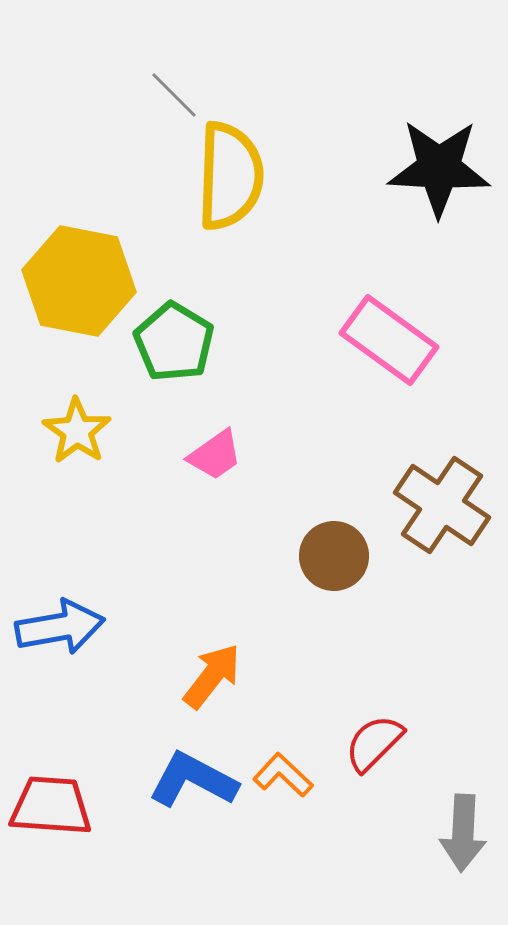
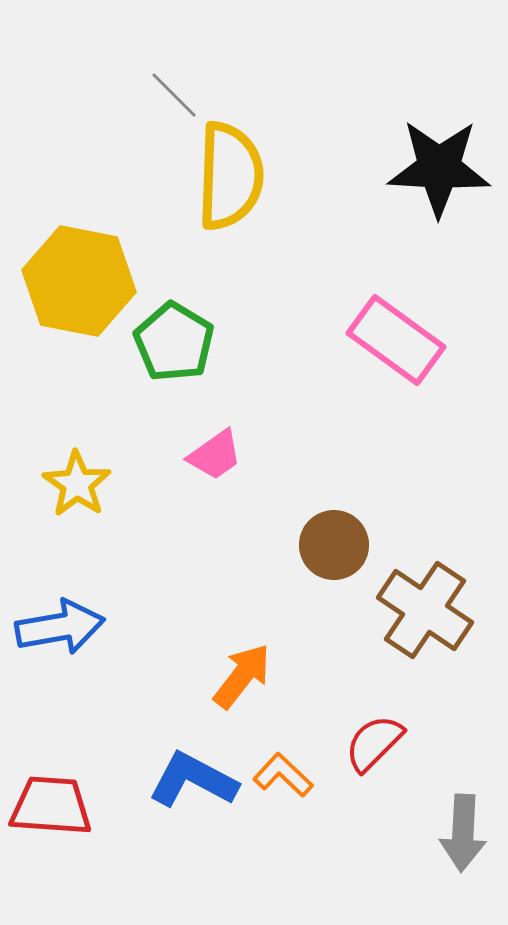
pink rectangle: moved 7 px right
yellow star: moved 53 px down
brown cross: moved 17 px left, 105 px down
brown circle: moved 11 px up
orange arrow: moved 30 px right
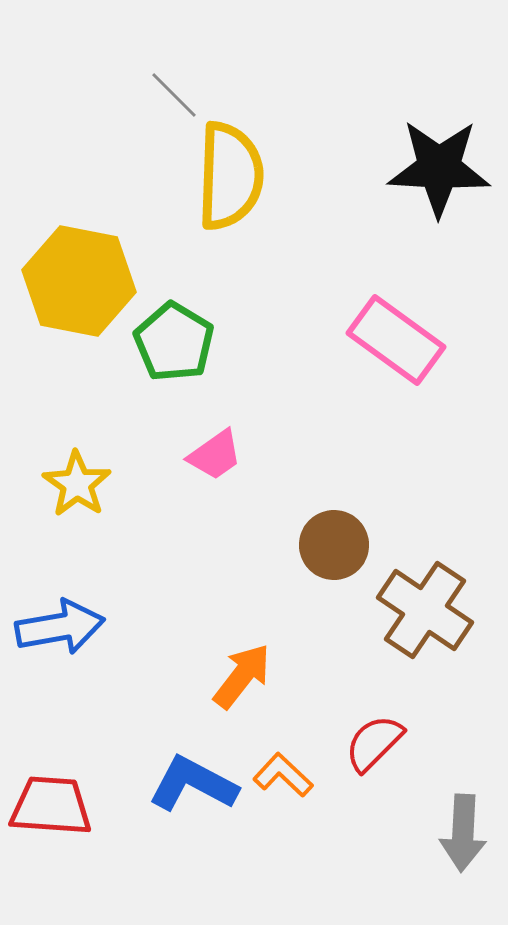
blue L-shape: moved 4 px down
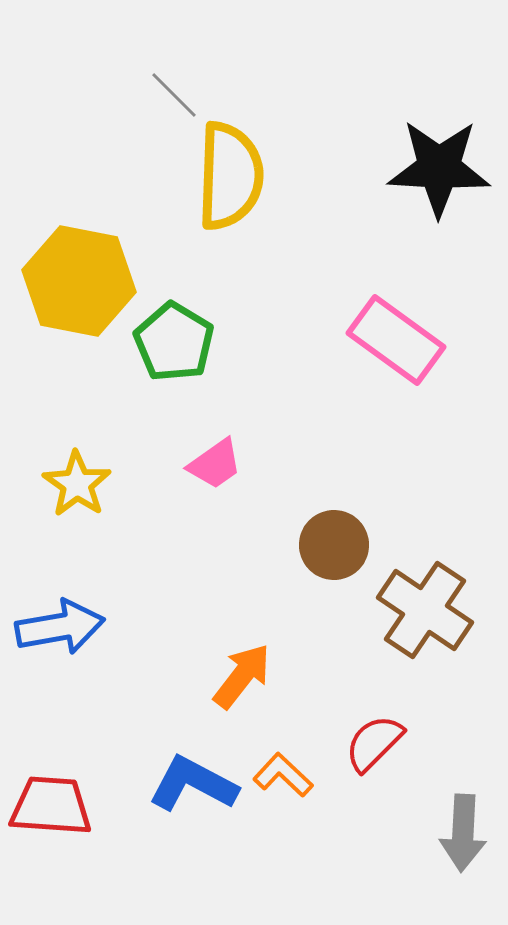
pink trapezoid: moved 9 px down
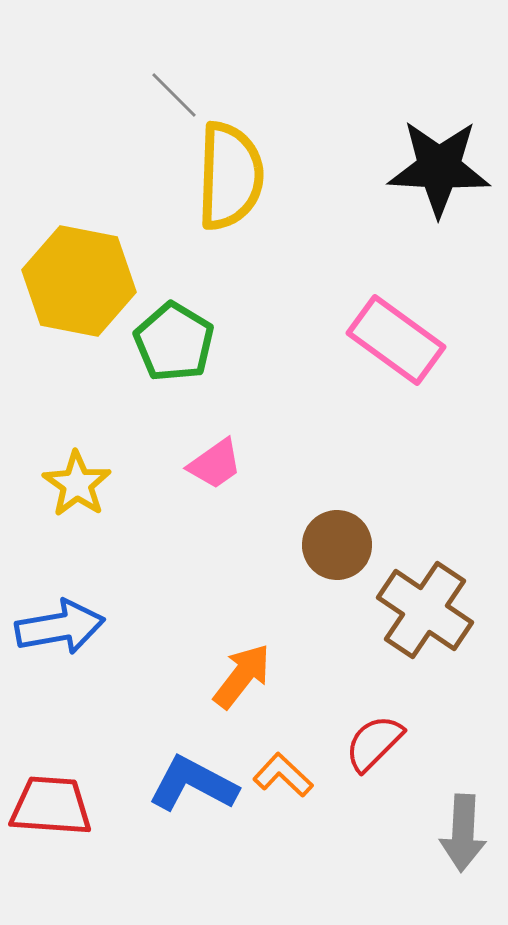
brown circle: moved 3 px right
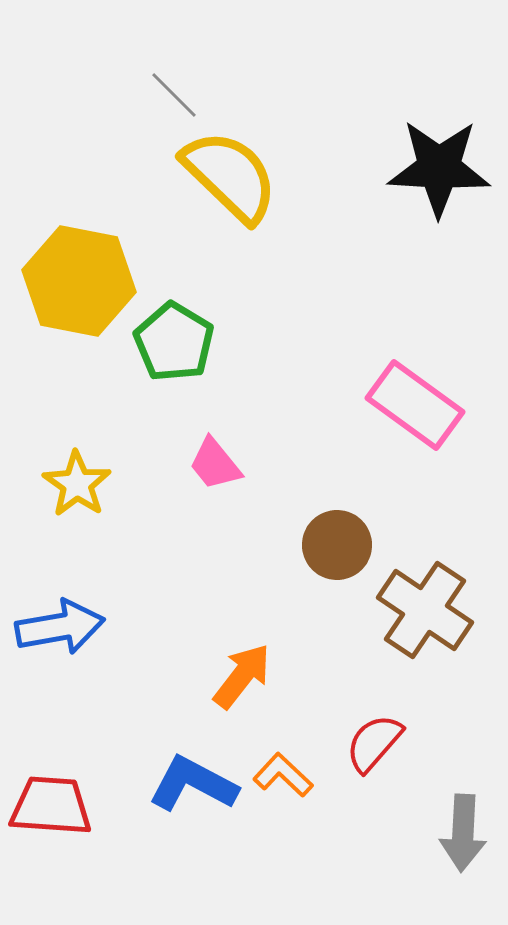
yellow semicircle: rotated 48 degrees counterclockwise
pink rectangle: moved 19 px right, 65 px down
pink trapezoid: rotated 86 degrees clockwise
red semicircle: rotated 4 degrees counterclockwise
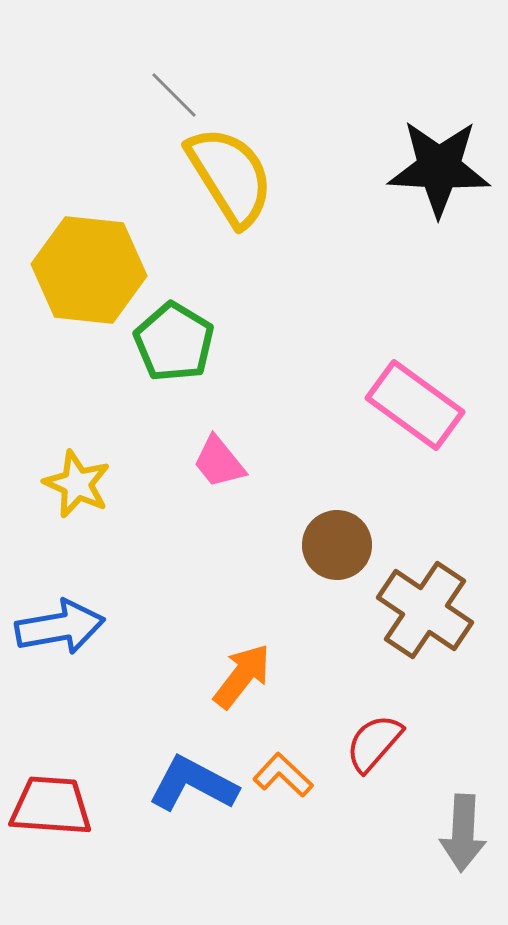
yellow semicircle: rotated 14 degrees clockwise
yellow hexagon: moved 10 px right, 11 px up; rotated 5 degrees counterclockwise
pink trapezoid: moved 4 px right, 2 px up
yellow star: rotated 10 degrees counterclockwise
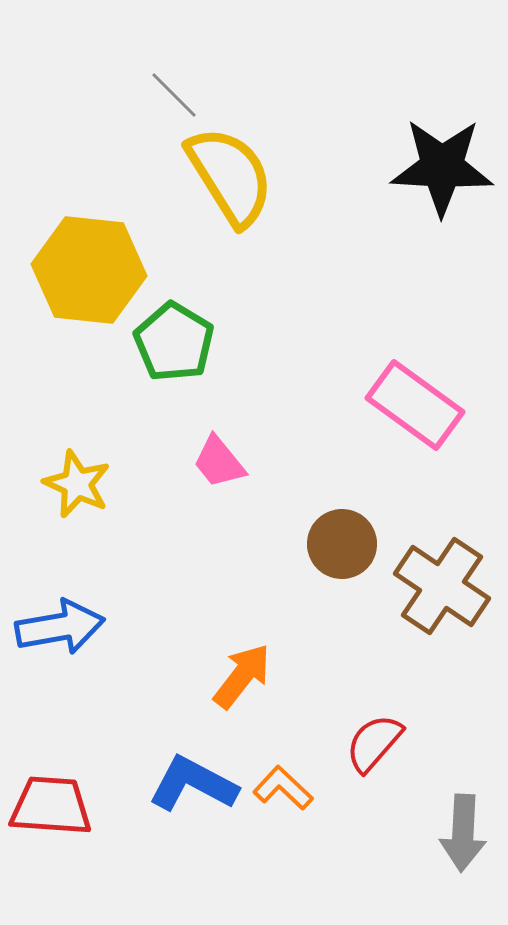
black star: moved 3 px right, 1 px up
brown circle: moved 5 px right, 1 px up
brown cross: moved 17 px right, 24 px up
orange L-shape: moved 13 px down
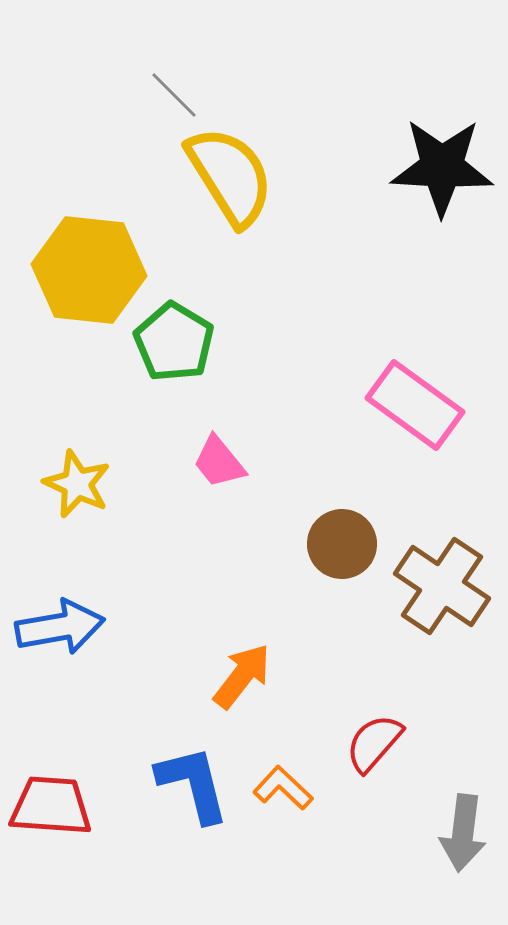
blue L-shape: rotated 48 degrees clockwise
gray arrow: rotated 4 degrees clockwise
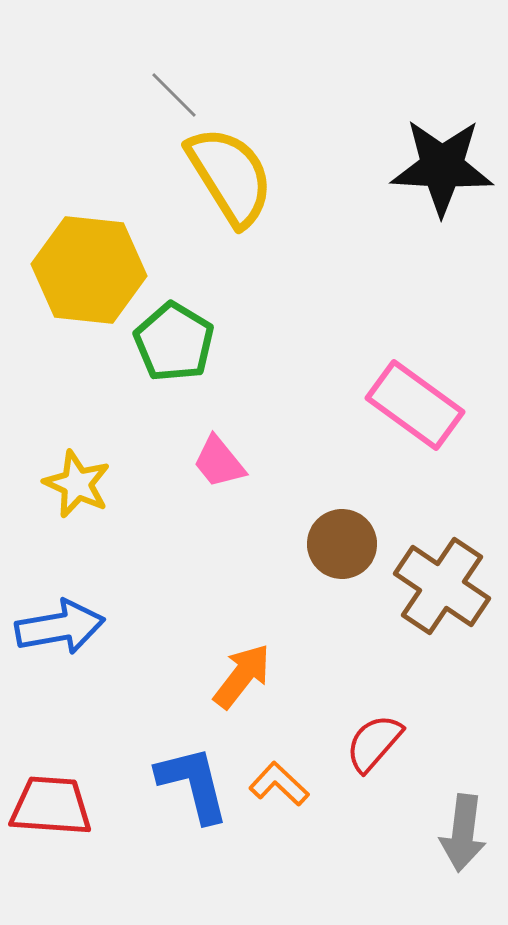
orange L-shape: moved 4 px left, 4 px up
